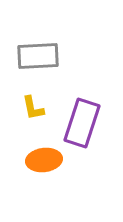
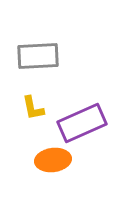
purple rectangle: rotated 48 degrees clockwise
orange ellipse: moved 9 px right
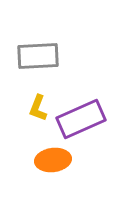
yellow L-shape: moved 5 px right; rotated 32 degrees clockwise
purple rectangle: moved 1 px left, 4 px up
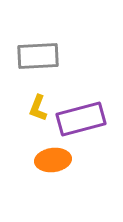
purple rectangle: rotated 9 degrees clockwise
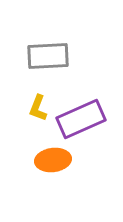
gray rectangle: moved 10 px right
purple rectangle: rotated 9 degrees counterclockwise
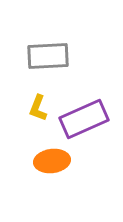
purple rectangle: moved 3 px right
orange ellipse: moved 1 px left, 1 px down
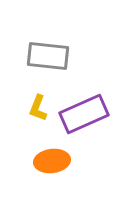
gray rectangle: rotated 9 degrees clockwise
purple rectangle: moved 5 px up
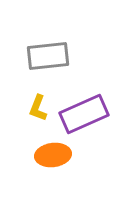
gray rectangle: rotated 12 degrees counterclockwise
orange ellipse: moved 1 px right, 6 px up
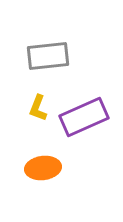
purple rectangle: moved 3 px down
orange ellipse: moved 10 px left, 13 px down
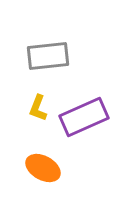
orange ellipse: rotated 36 degrees clockwise
